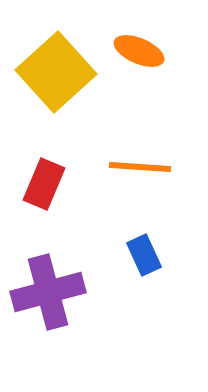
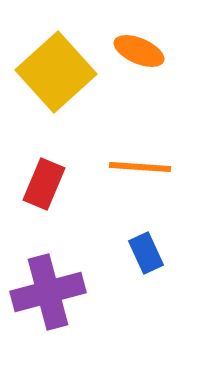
blue rectangle: moved 2 px right, 2 px up
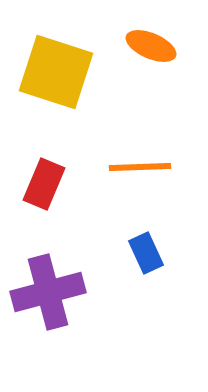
orange ellipse: moved 12 px right, 5 px up
yellow square: rotated 30 degrees counterclockwise
orange line: rotated 6 degrees counterclockwise
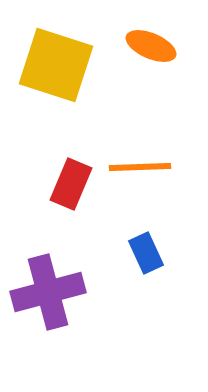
yellow square: moved 7 px up
red rectangle: moved 27 px right
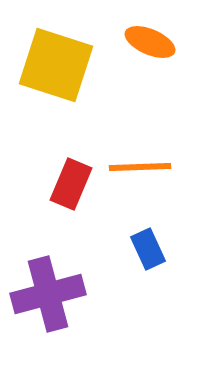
orange ellipse: moved 1 px left, 4 px up
blue rectangle: moved 2 px right, 4 px up
purple cross: moved 2 px down
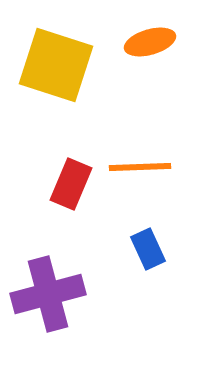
orange ellipse: rotated 39 degrees counterclockwise
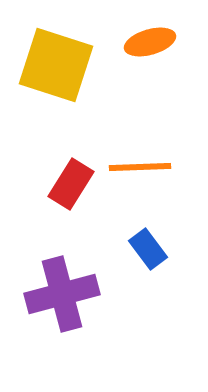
red rectangle: rotated 9 degrees clockwise
blue rectangle: rotated 12 degrees counterclockwise
purple cross: moved 14 px right
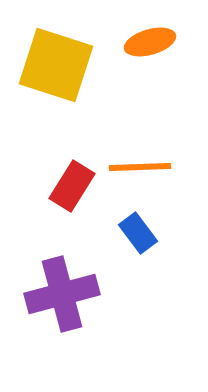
red rectangle: moved 1 px right, 2 px down
blue rectangle: moved 10 px left, 16 px up
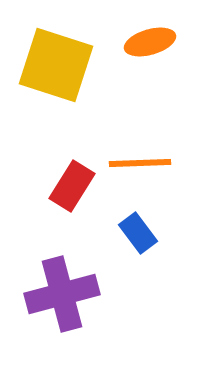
orange line: moved 4 px up
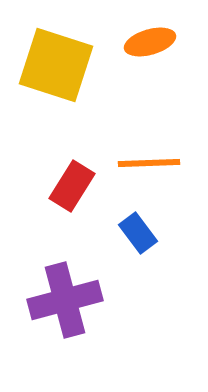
orange line: moved 9 px right
purple cross: moved 3 px right, 6 px down
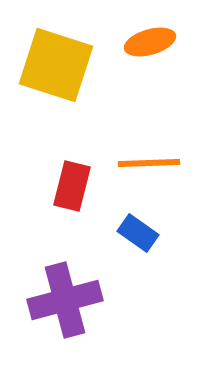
red rectangle: rotated 18 degrees counterclockwise
blue rectangle: rotated 18 degrees counterclockwise
